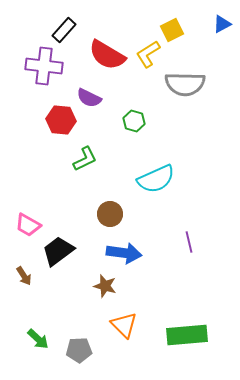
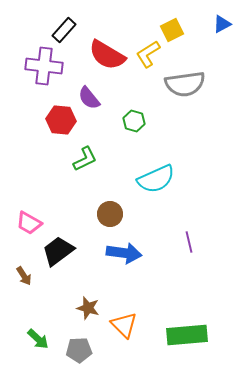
gray semicircle: rotated 9 degrees counterclockwise
purple semicircle: rotated 25 degrees clockwise
pink trapezoid: moved 1 px right, 2 px up
brown star: moved 17 px left, 22 px down
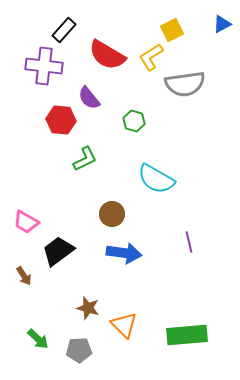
yellow L-shape: moved 3 px right, 3 px down
cyan semicircle: rotated 54 degrees clockwise
brown circle: moved 2 px right
pink trapezoid: moved 3 px left, 1 px up
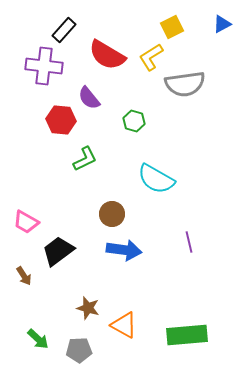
yellow square: moved 3 px up
blue arrow: moved 3 px up
orange triangle: rotated 16 degrees counterclockwise
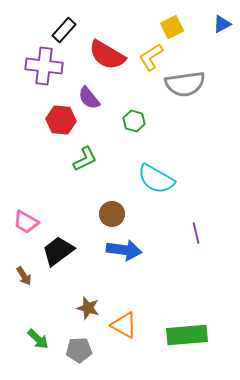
purple line: moved 7 px right, 9 px up
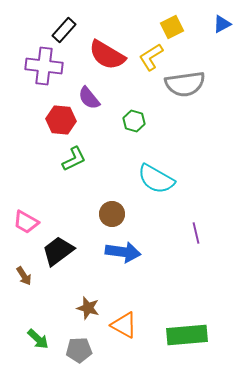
green L-shape: moved 11 px left
blue arrow: moved 1 px left, 2 px down
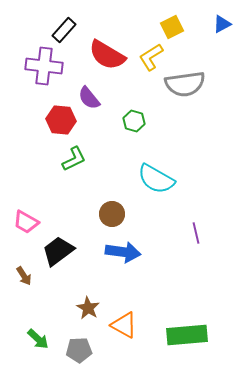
brown star: rotated 15 degrees clockwise
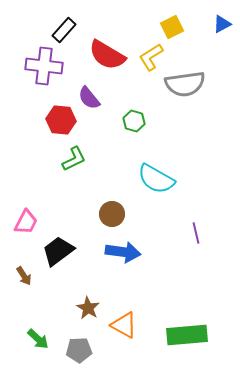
pink trapezoid: rotated 92 degrees counterclockwise
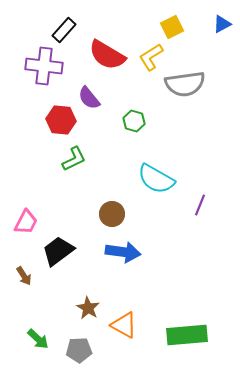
purple line: moved 4 px right, 28 px up; rotated 35 degrees clockwise
